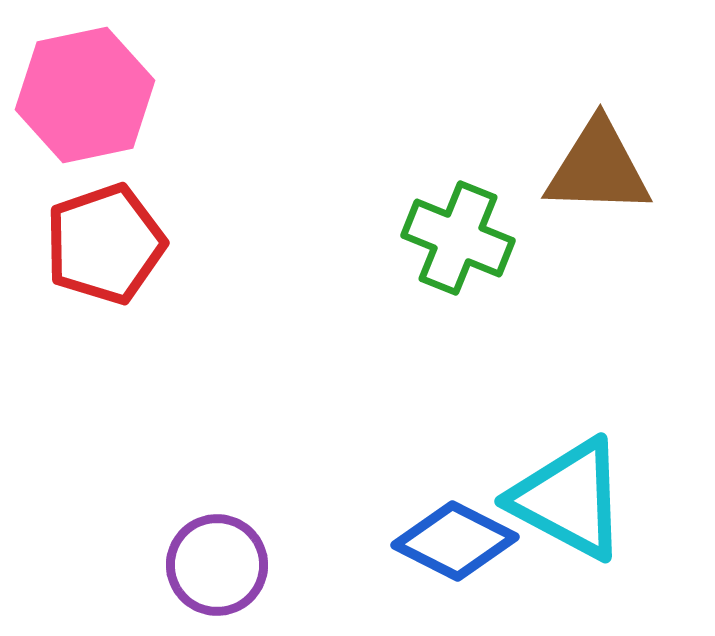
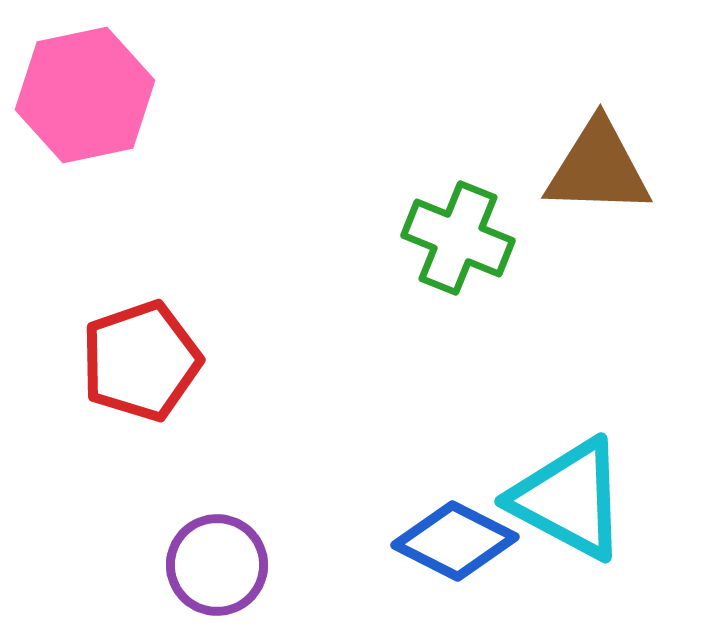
red pentagon: moved 36 px right, 117 px down
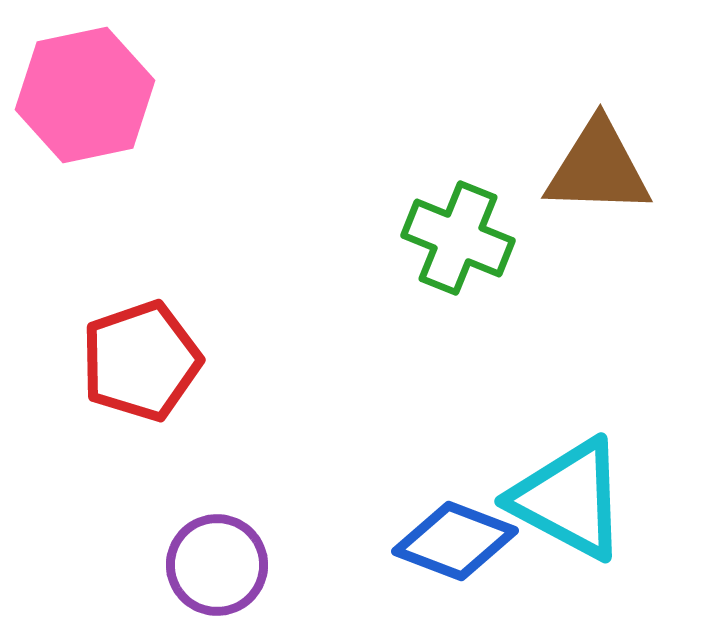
blue diamond: rotated 6 degrees counterclockwise
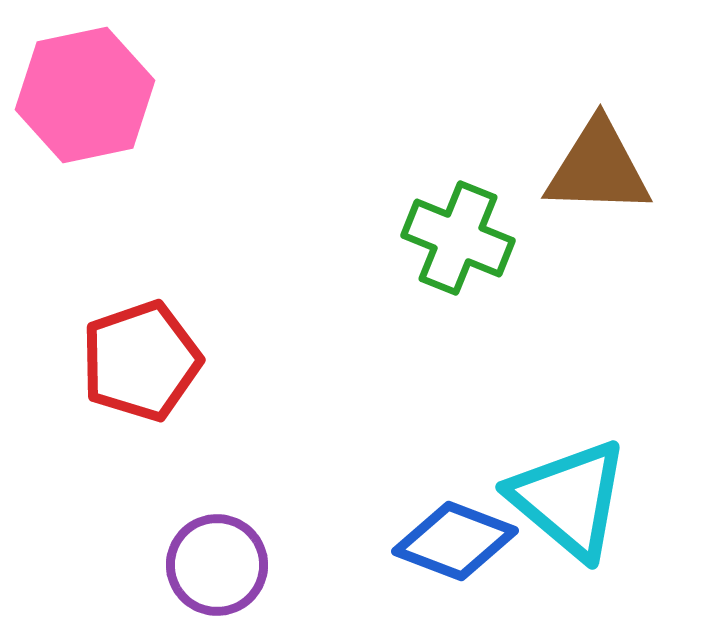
cyan triangle: rotated 12 degrees clockwise
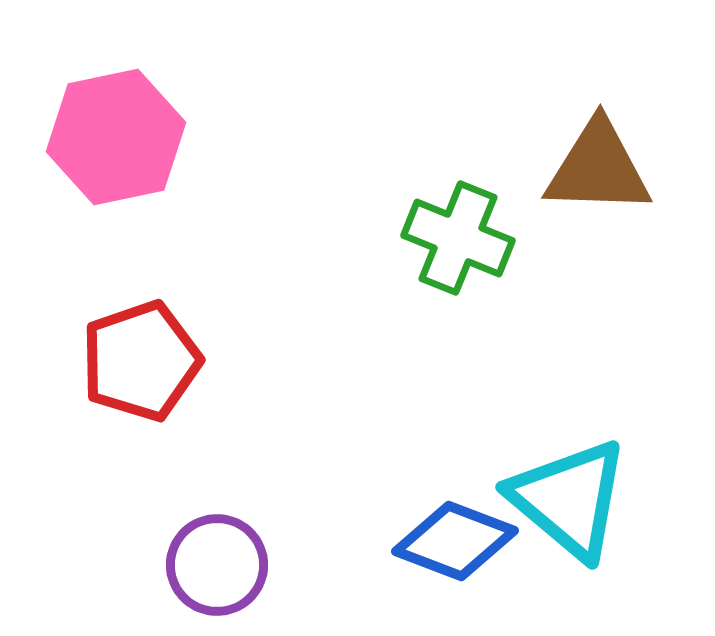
pink hexagon: moved 31 px right, 42 px down
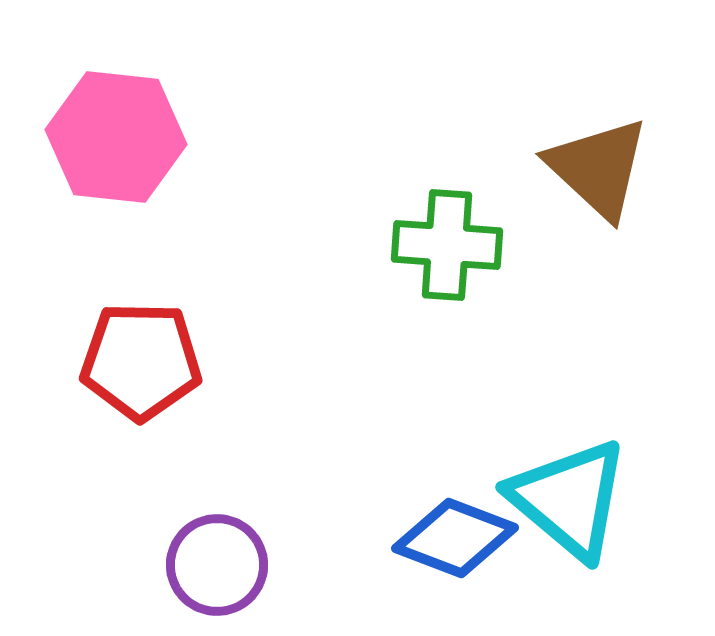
pink hexagon: rotated 18 degrees clockwise
brown triangle: rotated 41 degrees clockwise
green cross: moved 11 px left, 7 px down; rotated 18 degrees counterclockwise
red pentagon: rotated 20 degrees clockwise
blue diamond: moved 3 px up
